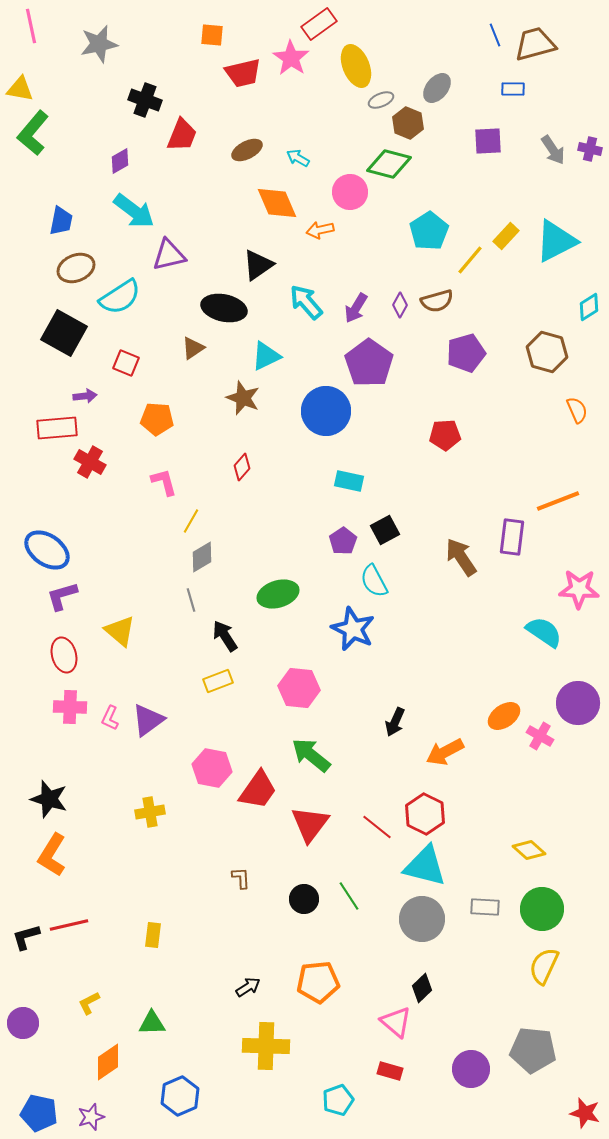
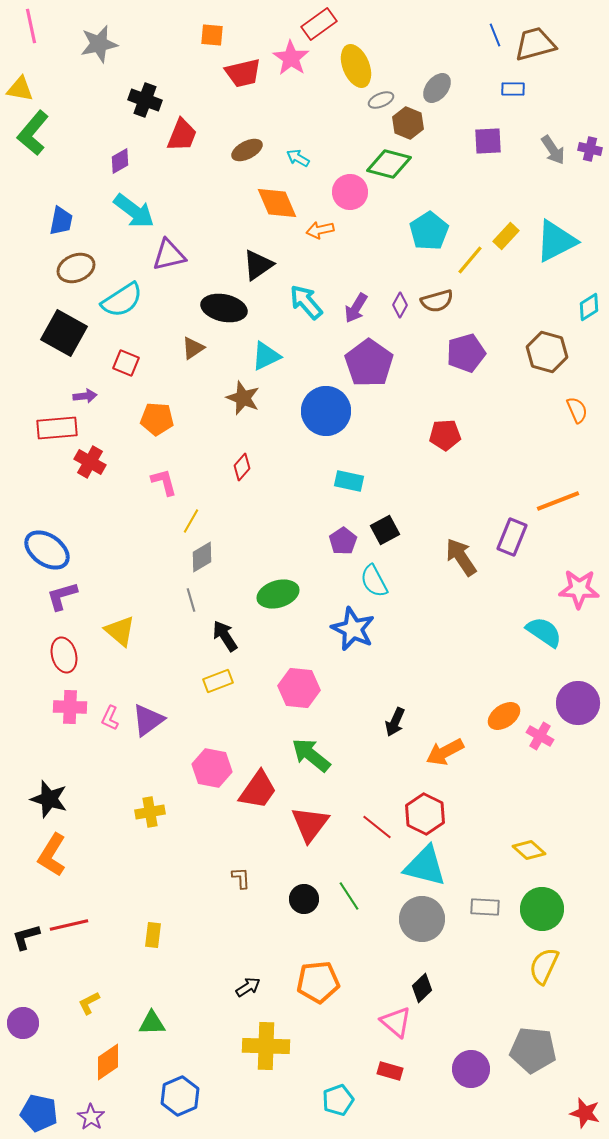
cyan semicircle at (120, 297): moved 2 px right, 3 px down
purple rectangle at (512, 537): rotated 15 degrees clockwise
purple star at (91, 1117): rotated 20 degrees counterclockwise
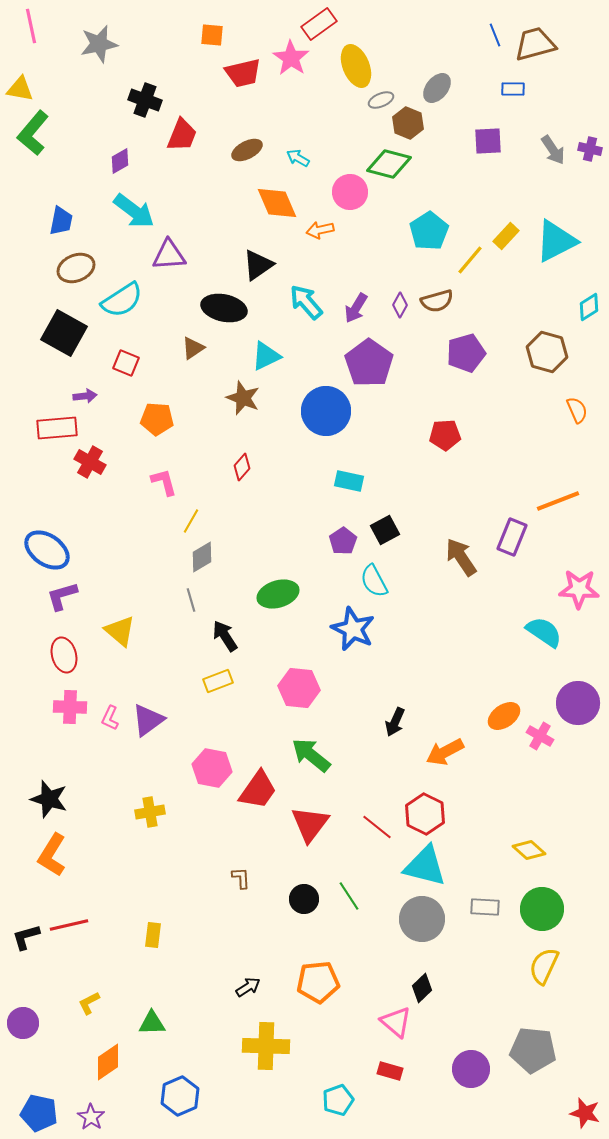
purple triangle at (169, 255): rotated 9 degrees clockwise
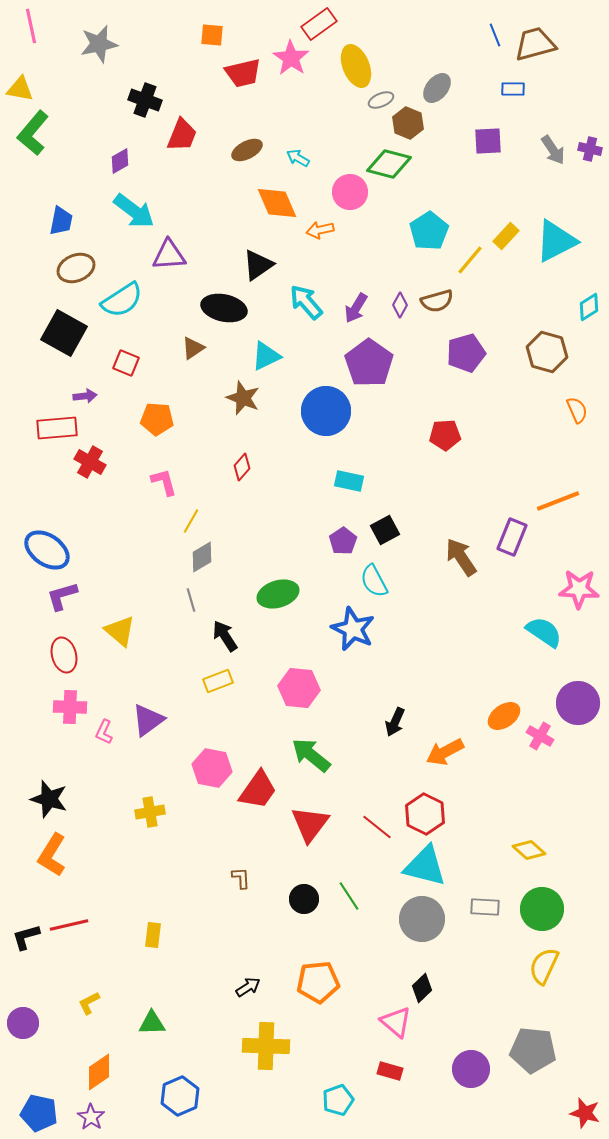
pink L-shape at (110, 718): moved 6 px left, 14 px down
orange diamond at (108, 1062): moved 9 px left, 10 px down
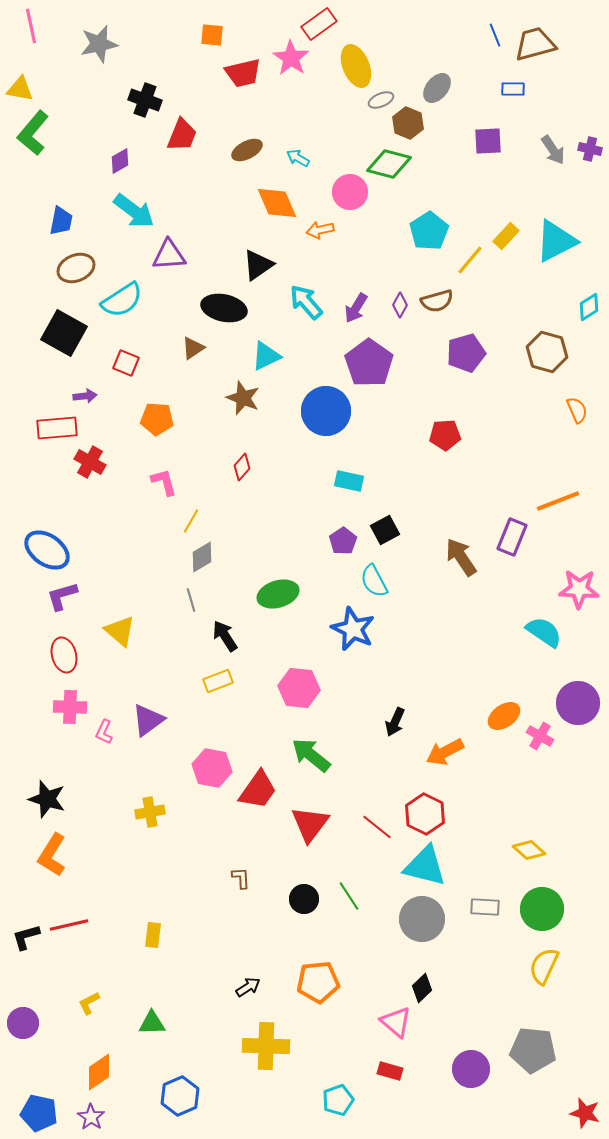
black star at (49, 799): moved 2 px left
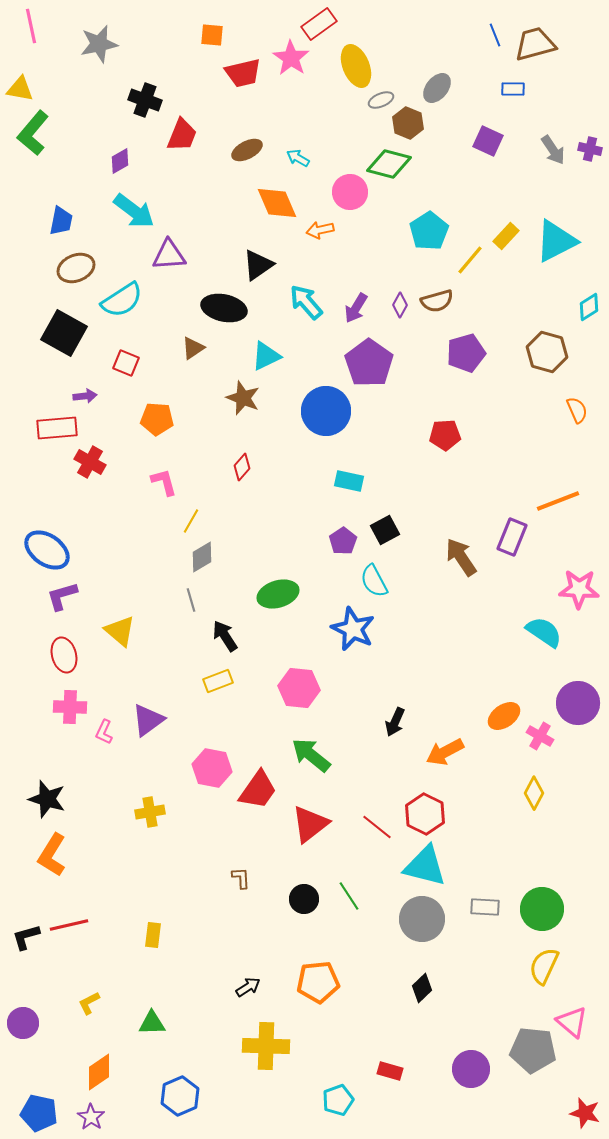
purple square at (488, 141): rotated 28 degrees clockwise
red triangle at (310, 824): rotated 15 degrees clockwise
yellow diamond at (529, 850): moved 5 px right, 57 px up; rotated 76 degrees clockwise
pink triangle at (396, 1022): moved 176 px right
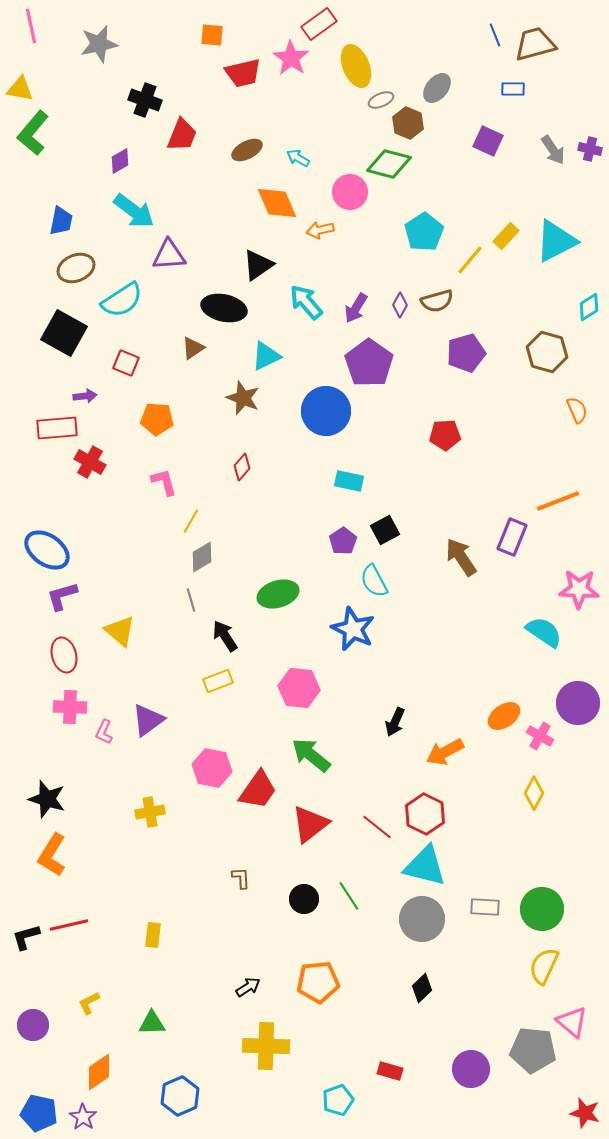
cyan pentagon at (429, 231): moved 5 px left, 1 px down
purple circle at (23, 1023): moved 10 px right, 2 px down
purple star at (91, 1117): moved 8 px left
